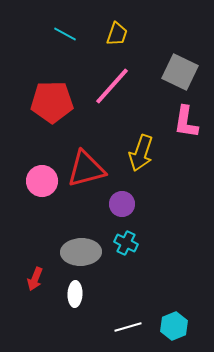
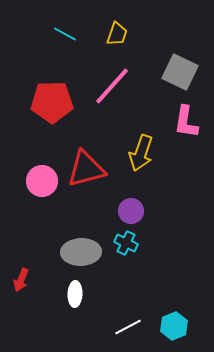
purple circle: moved 9 px right, 7 px down
red arrow: moved 14 px left, 1 px down
white line: rotated 12 degrees counterclockwise
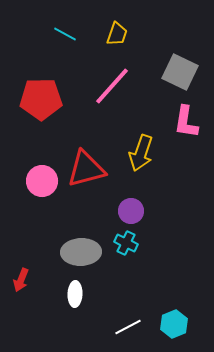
red pentagon: moved 11 px left, 3 px up
cyan hexagon: moved 2 px up
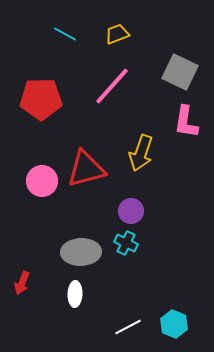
yellow trapezoid: rotated 130 degrees counterclockwise
red arrow: moved 1 px right, 3 px down
cyan hexagon: rotated 16 degrees counterclockwise
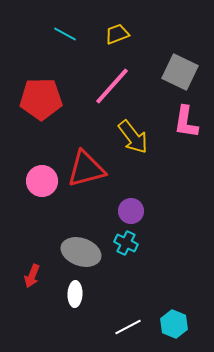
yellow arrow: moved 8 px left, 16 px up; rotated 57 degrees counterclockwise
gray ellipse: rotated 21 degrees clockwise
red arrow: moved 10 px right, 7 px up
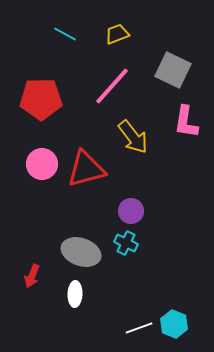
gray square: moved 7 px left, 2 px up
pink circle: moved 17 px up
white line: moved 11 px right, 1 px down; rotated 8 degrees clockwise
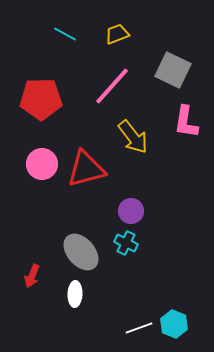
gray ellipse: rotated 30 degrees clockwise
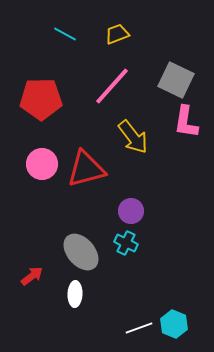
gray square: moved 3 px right, 10 px down
red arrow: rotated 150 degrees counterclockwise
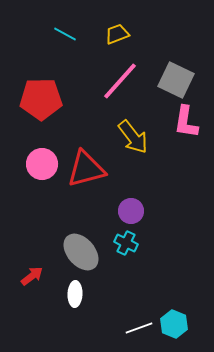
pink line: moved 8 px right, 5 px up
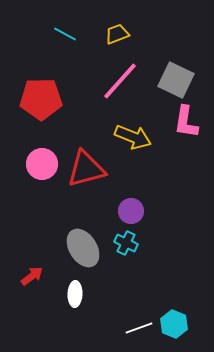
yellow arrow: rotated 30 degrees counterclockwise
gray ellipse: moved 2 px right, 4 px up; rotated 9 degrees clockwise
